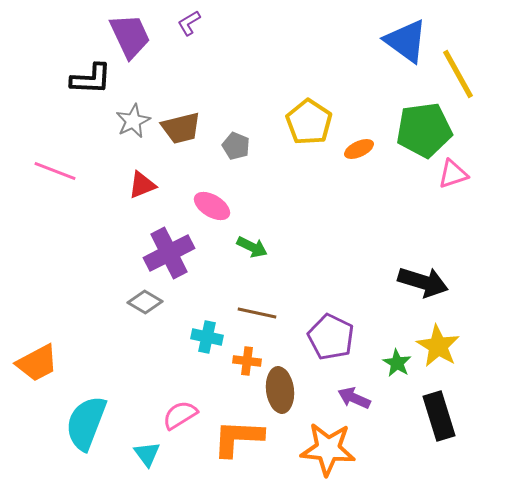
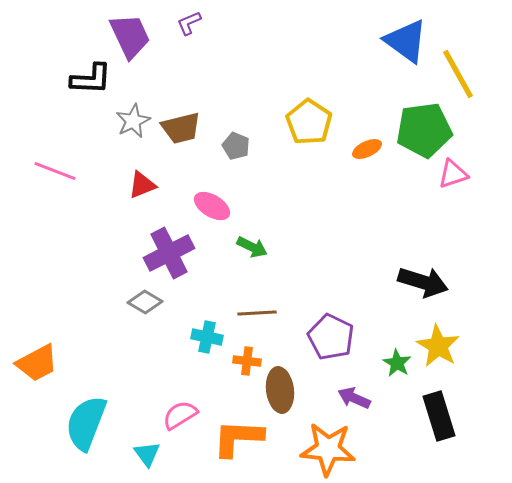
purple L-shape: rotated 8 degrees clockwise
orange ellipse: moved 8 px right
brown line: rotated 15 degrees counterclockwise
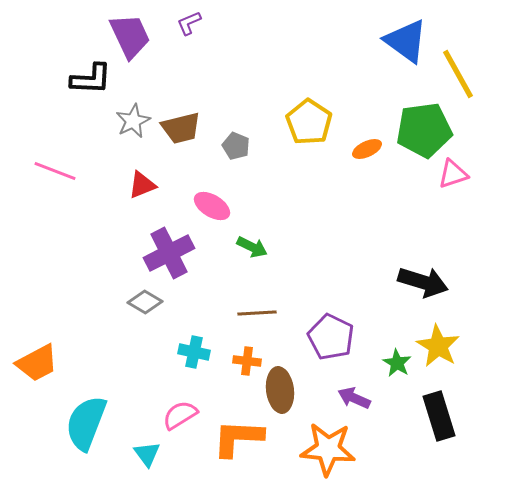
cyan cross: moved 13 px left, 15 px down
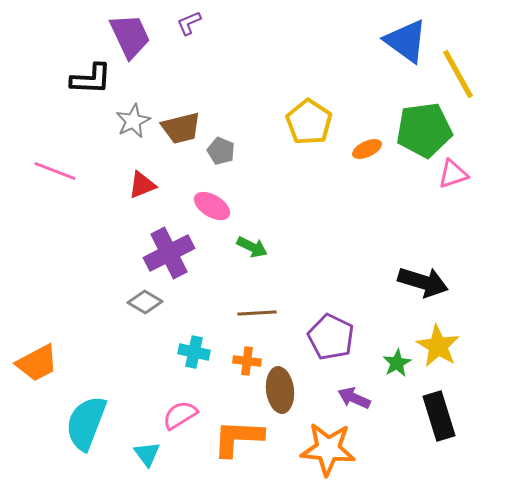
gray pentagon: moved 15 px left, 5 px down
green star: rotated 12 degrees clockwise
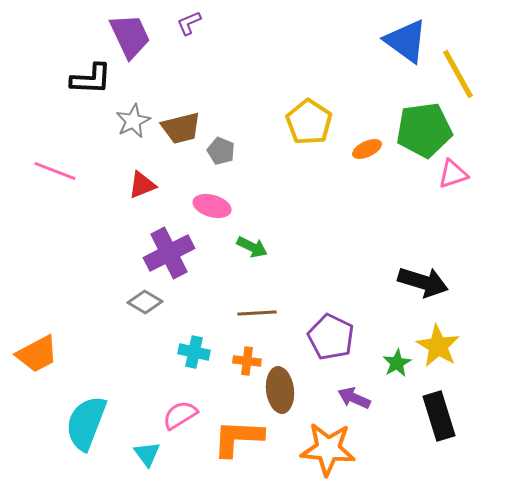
pink ellipse: rotated 15 degrees counterclockwise
orange trapezoid: moved 9 px up
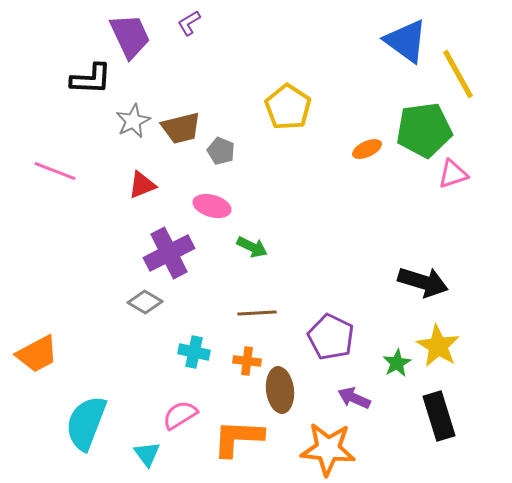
purple L-shape: rotated 8 degrees counterclockwise
yellow pentagon: moved 21 px left, 15 px up
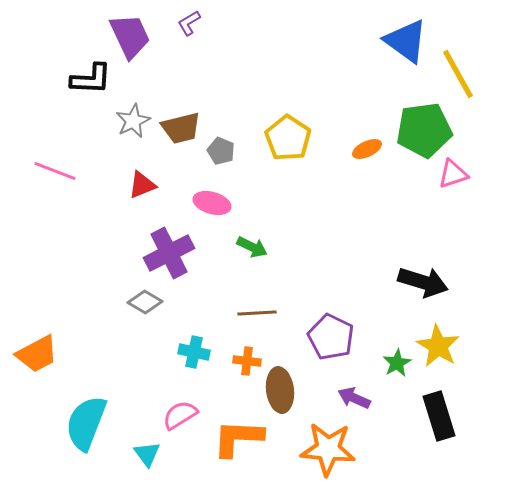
yellow pentagon: moved 31 px down
pink ellipse: moved 3 px up
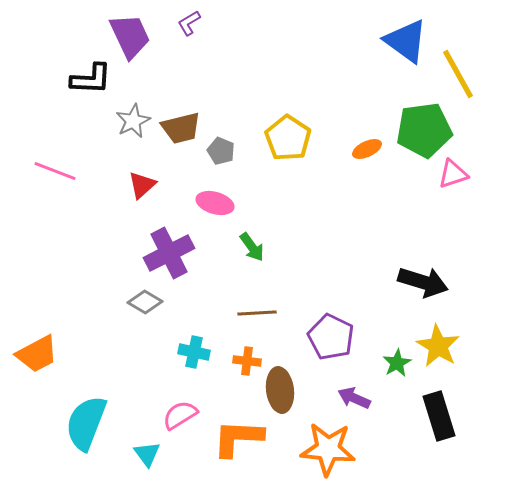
red triangle: rotated 20 degrees counterclockwise
pink ellipse: moved 3 px right
green arrow: rotated 28 degrees clockwise
